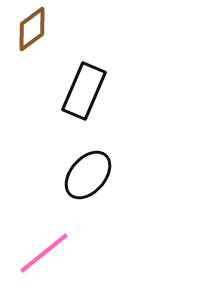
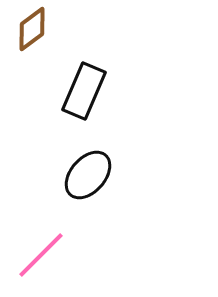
pink line: moved 3 px left, 2 px down; rotated 6 degrees counterclockwise
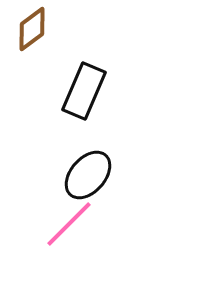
pink line: moved 28 px right, 31 px up
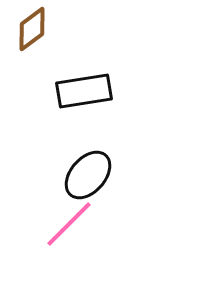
black rectangle: rotated 58 degrees clockwise
